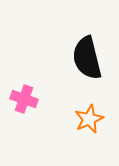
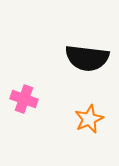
black semicircle: rotated 69 degrees counterclockwise
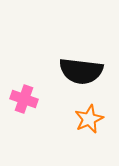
black semicircle: moved 6 px left, 13 px down
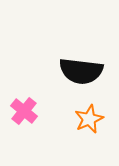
pink cross: moved 12 px down; rotated 20 degrees clockwise
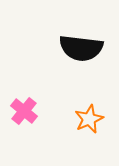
black semicircle: moved 23 px up
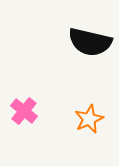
black semicircle: moved 9 px right, 6 px up; rotated 6 degrees clockwise
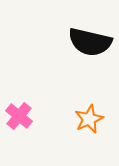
pink cross: moved 5 px left, 5 px down
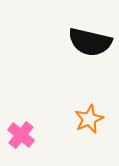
pink cross: moved 2 px right, 19 px down
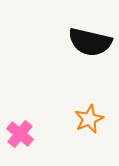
pink cross: moved 1 px left, 1 px up
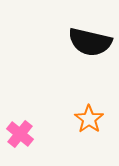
orange star: rotated 12 degrees counterclockwise
